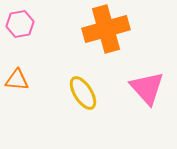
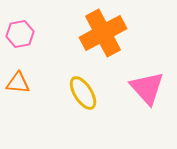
pink hexagon: moved 10 px down
orange cross: moved 3 px left, 4 px down; rotated 12 degrees counterclockwise
orange triangle: moved 1 px right, 3 px down
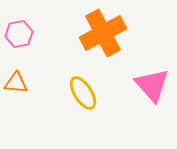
pink hexagon: moved 1 px left
orange triangle: moved 2 px left
pink triangle: moved 5 px right, 3 px up
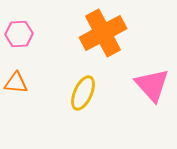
pink hexagon: rotated 8 degrees clockwise
yellow ellipse: rotated 56 degrees clockwise
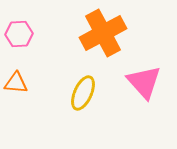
pink triangle: moved 8 px left, 3 px up
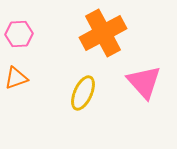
orange triangle: moved 5 px up; rotated 25 degrees counterclockwise
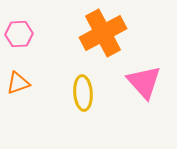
orange triangle: moved 2 px right, 5 px down
yellow ellipse: rotated 28 degrees counterclockwise
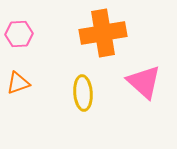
orange cross: rotated 18 degrees clockwise
pink triangle: rotated 6 degrees counterclockwise
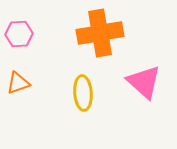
orange cross: moved 3 px left
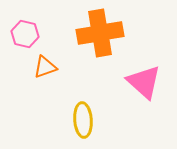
pink hexagon: moved 6 px right; rotated 16 degrees clockwise
orange triangle: moved 27 px right, 16 px up
yellow ellipse: moved 27 px down
